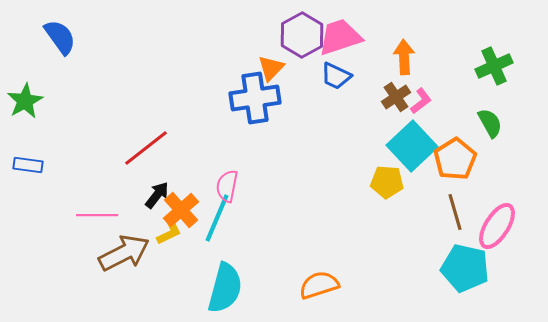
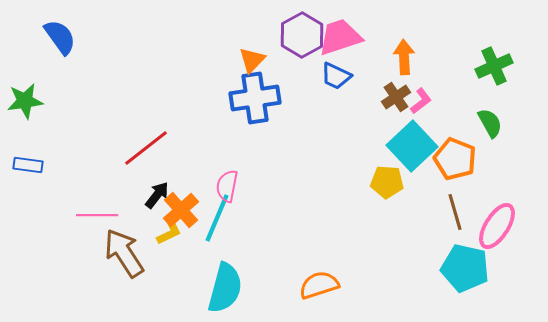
orange triangle: moved 19 px left, 8 px up
green star: rotated 21 degrees clockwise
orange pentagon: rotated 18 degrees counterclockwise
brown arrow: rotated 96 degrees counterclockwise
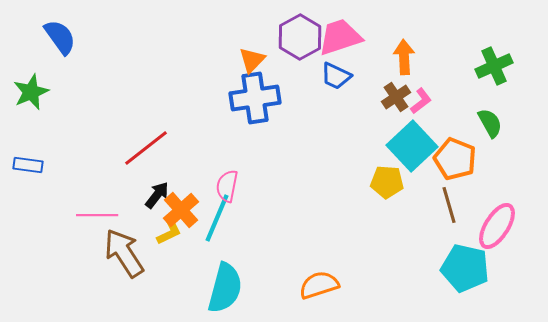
purple hexagon: moved 2 px left, 2 px down
green star: moved 6 px right, 9 px up; rotated 15 degrees counterclockwise
brown line: moved 6 px left, 7 px up
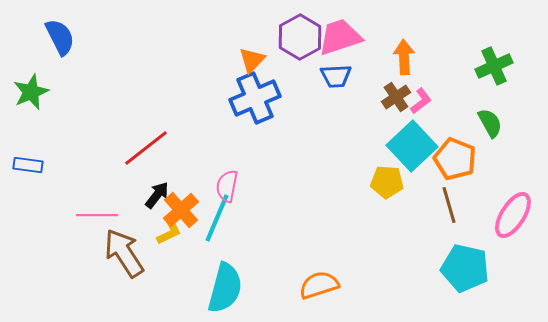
blue semicircle: rotated 9 degrees clockwise
blue trapezoid: rotated 28 degrees counterclockwise
blue cross: rotated 15 degrees counterclockwise
pink ellipse: moved 16 px right, 11 px up
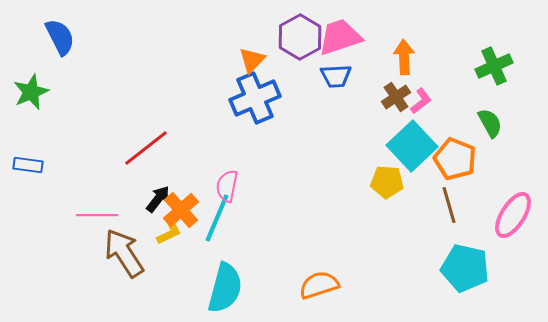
black arrow: moved 1 px right, 4 px down
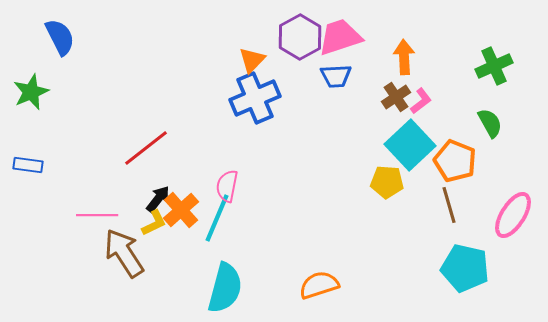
cyan square: moved 2 px left, 1 px up
orange pentagon: moved 2 px down
yellow L-shape: moved 15 px left, 9 px up
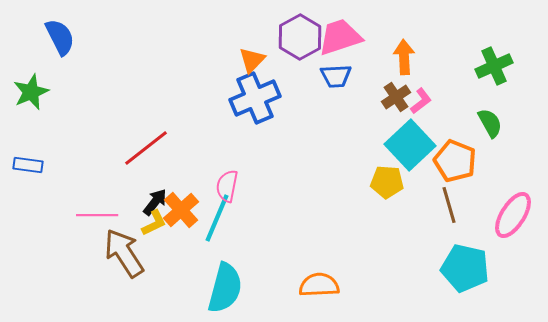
black arrow: moved 3 px left, 3 px down
orange semicircle: rotated 15 degrees clockwise
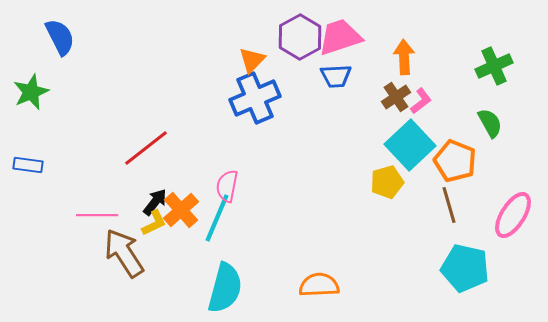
yellow pentagon: rotated 20 degrees counterclockwise
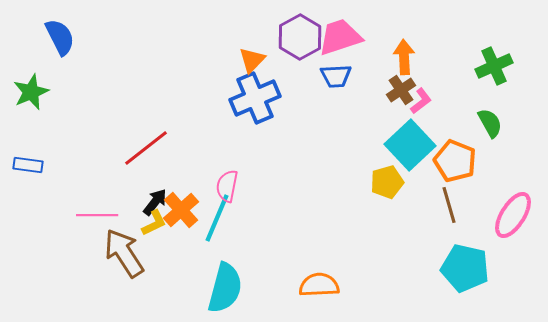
brown cross: moved 5 px right, 7 px up
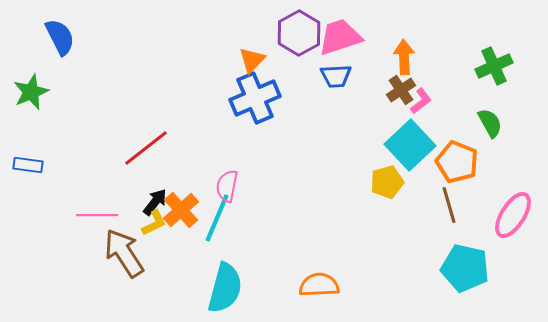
purple hexagon: moved 1 px left, 4 px up
orange pentagon: moved 2 px right, 1 px down
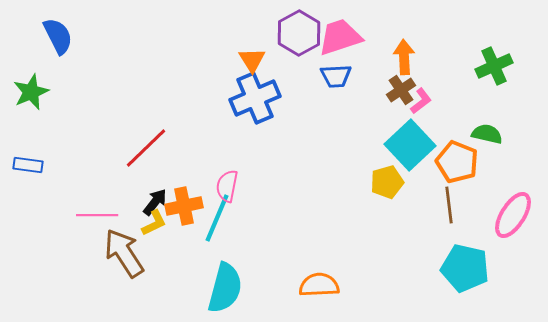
blue semicircle: moved 2 px left, 1 px up
orange triangle: rotated 16 degrees counterclockwise
green semicircle: moved 3 px left, 11 px down; rotated 48 degrees counterclockwise
red line: rotated 6 degrees counterclockwise
brown line: rotated 9 degrees clockwise
orange cross: moved 3 px right, 4 px up; rotated 30 degrees clockwise
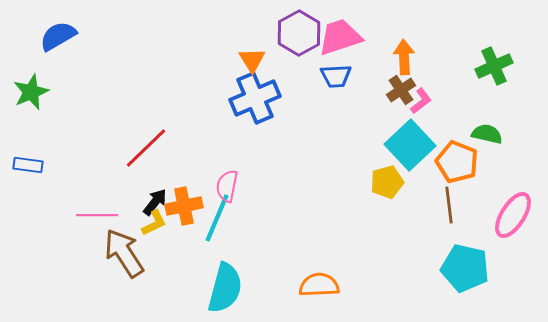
blue semicircle: rotated 93 degrees counterclockwise
